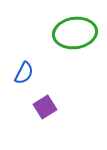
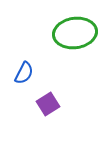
purple square: moved 3 px right, 3 px up
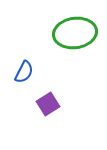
blue semicircle: moved 1 px up
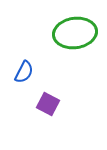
purple square: rotated 30 degrees counterclockwise
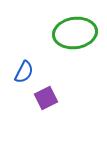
purple square: moved 2 px left, 6 px up; rotated 35 degrees clockwise
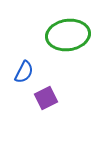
green ellipse: moved 7 px left, 2 px down
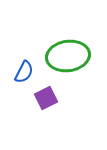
green ellipse: moved 21 px down
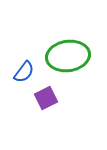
blue semicircle: rotated 10 degrees clockwise
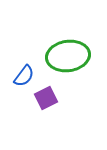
blue semicircle: moved 4 px down
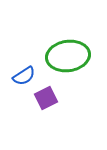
blue semicircle: rotated 20 degrees clockwise
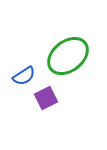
green ellipse: rotated 30 degrees counterclockwise
